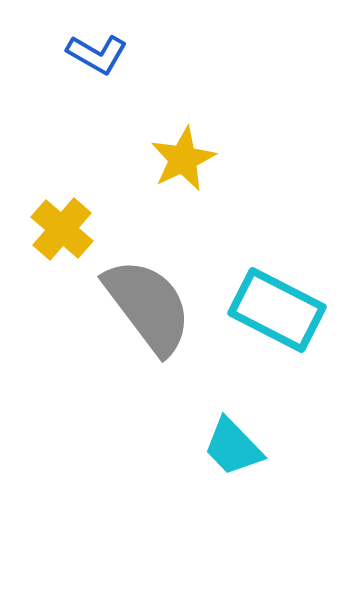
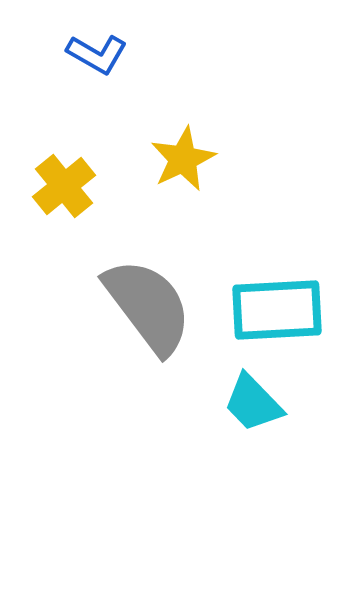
yellow cross: moved 2 px right, 43 px up; rotated 10 degrees clockwise
cyan rectangle: rotated 30 degrees counterclockwise
cyan trapezoid: moved 20 px right, 44 px up
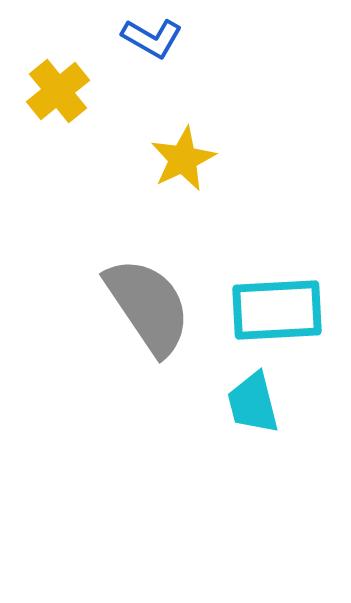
blue L-shape: moved 55 px right, 16 px up
yellow cross: moved 6 px left, 95 px up
gray semicircle: rotated 3 degrees clockwise
cyan trapezoid: rotated 30 degrees clockwise
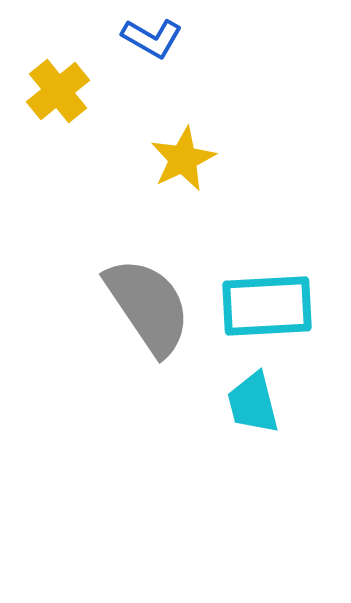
cyan rectangle: moved 10 px left, 4 px up
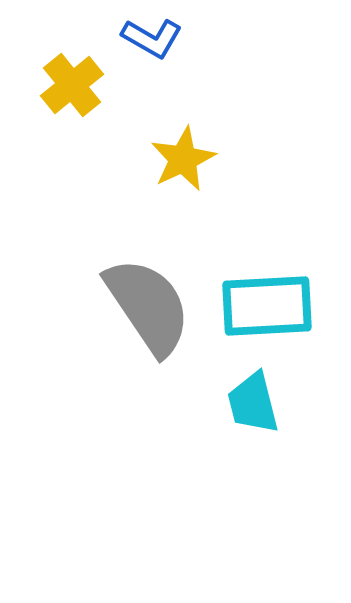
yellow cross: moved 14 px right, 6 px up
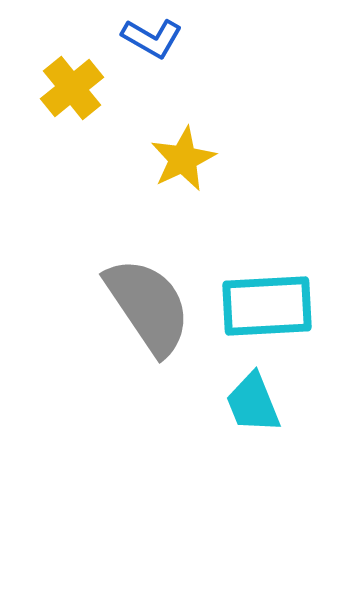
yellow cross: moved 3 px down
cyan trapezoid: rotated 8 degrees counterclockwise
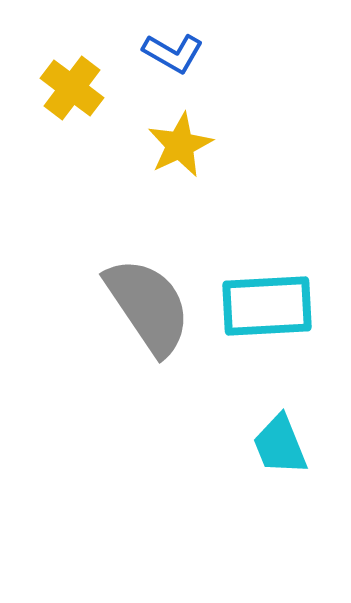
blue L-shape: moved 21 px right, 15 px down
yellow cross: rotated 14 degrees counterclockwise
yellow star: moved 3 px left, 14 px up
cyan trapezoid: moved 27 px right, 42 px down
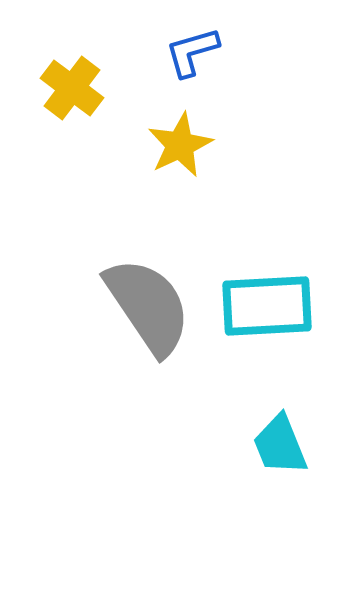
blue L-shape: moved 19 px right, 1 px up; rotated 134 degrees clockwise
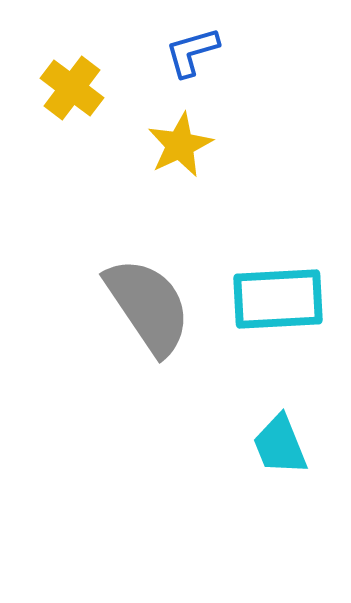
cyan rectangle: moved 11 px right, 7 px up
